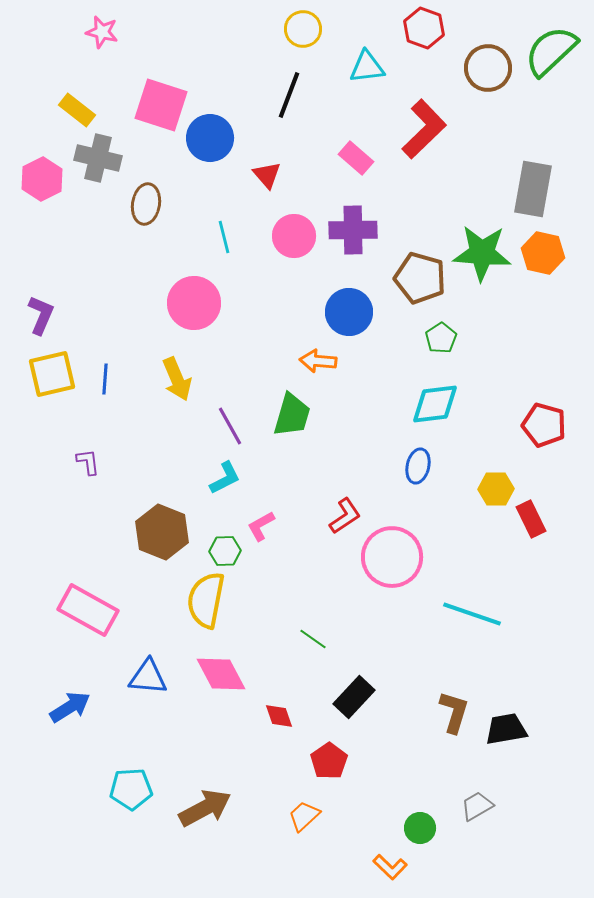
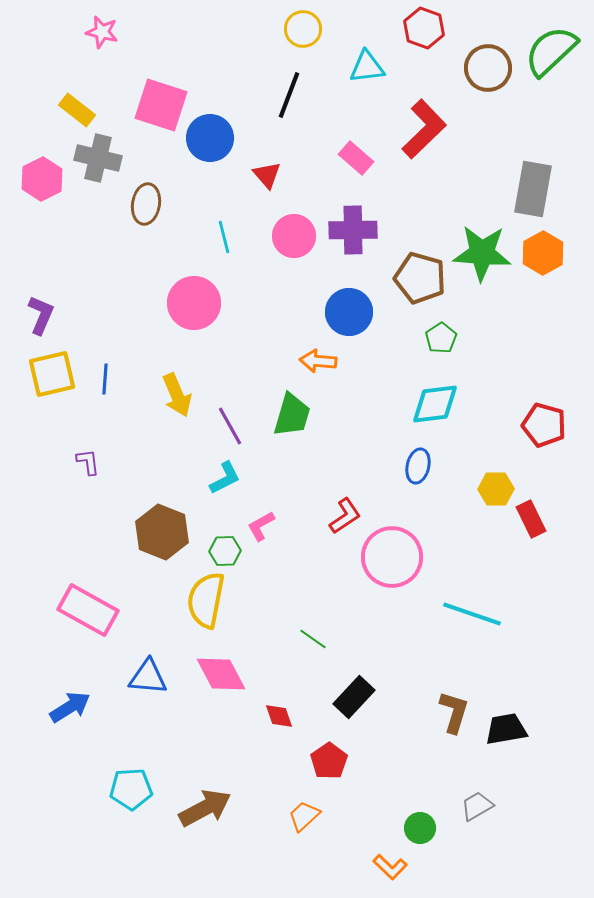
orange hexagon at (543, 253): rotated 18 degrees clockwise
yellow arrow at (177, 379): moved 16 px down
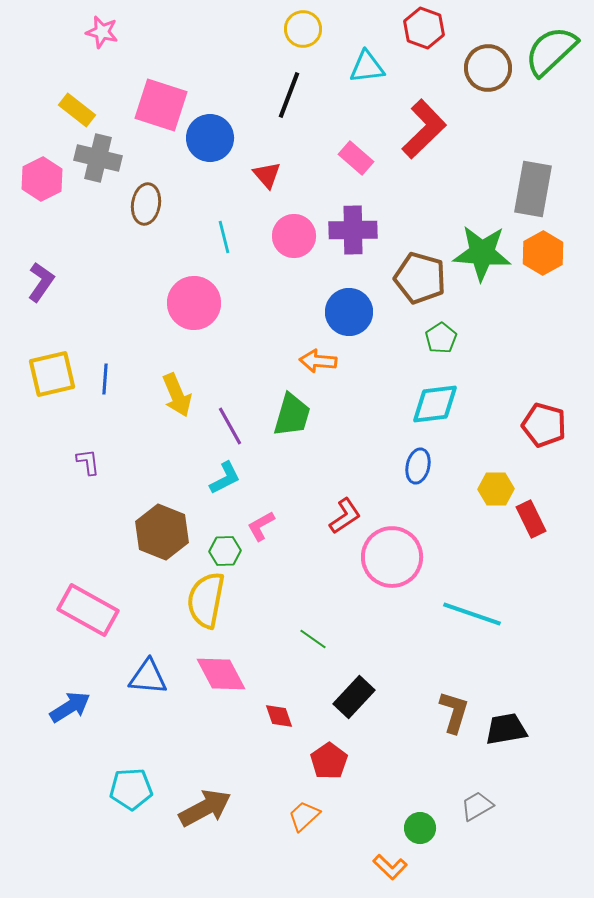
purple L-shape at (41, 315): moved 33 px up; rotated 12 degrees clockwise
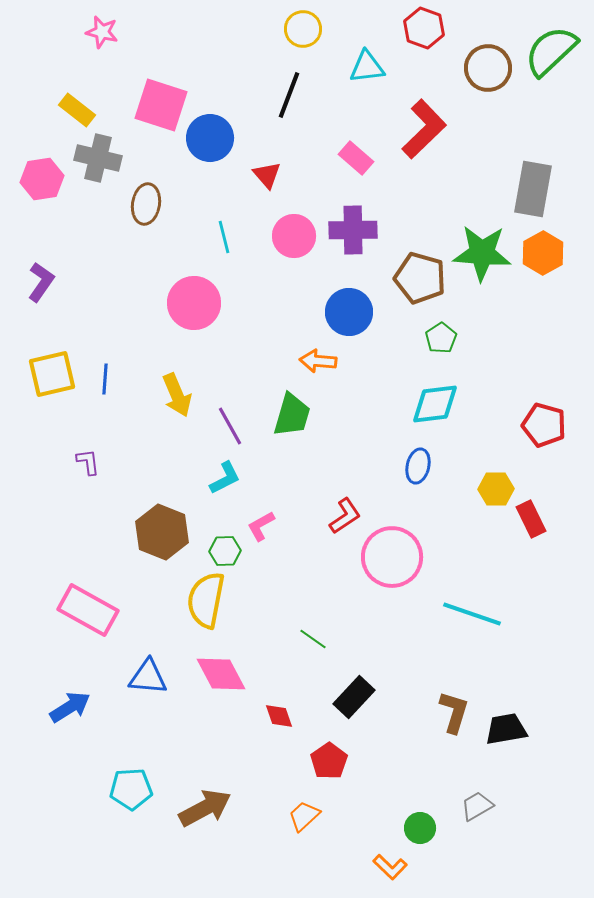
pink hexagon at (42, 179): rotated 18 degrees clockwise
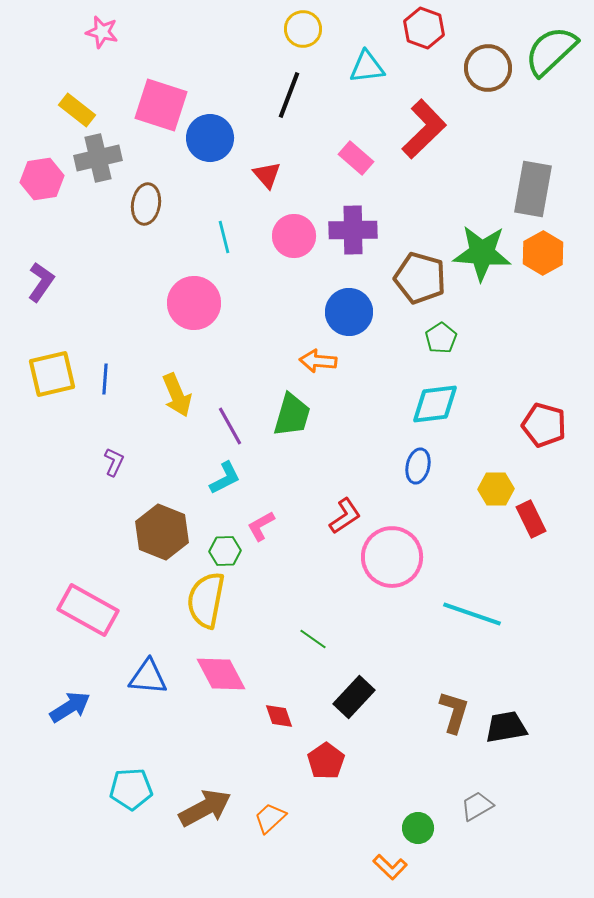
gray cross at (98, 158): rotated 27 degrees counterclockwise
purple L-shape at (88, 462): moved 26 px right; rotated 32 degrees clockwise
black trapezoid at (506, 729): moved 2 px up
red pentagon at (329, 761): moved 3 px left
orange trapezoid at (304, 816): moved 34 px left, 2 px down
green circle at (420, 828): moved 2 px left
